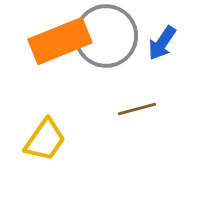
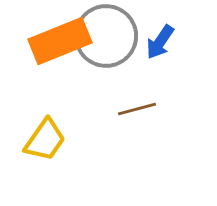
blue arrow: moved 2 px left, 1 px up
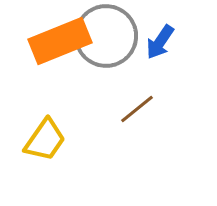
brown line: rotated 24 degrees counterclockwise
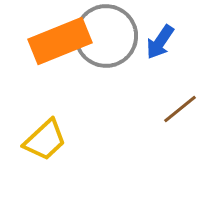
brown line: moved 43 px right
yellow trapezoid: rotated 12 degrees clockwise
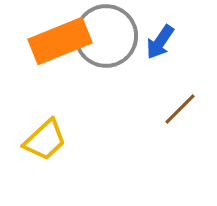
brown line: rotated 6 degrees counterclockwise
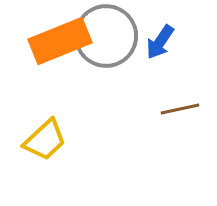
brown line: rotated 33 degrees clockwise
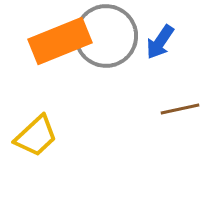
yellow trapezoid: moved 9 px left, 4 px up
